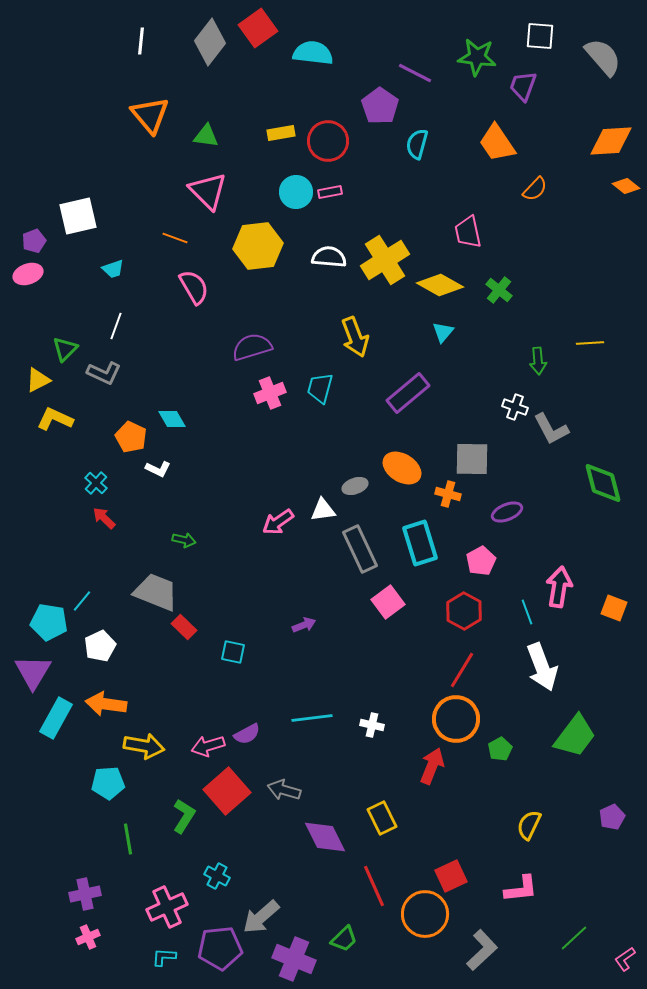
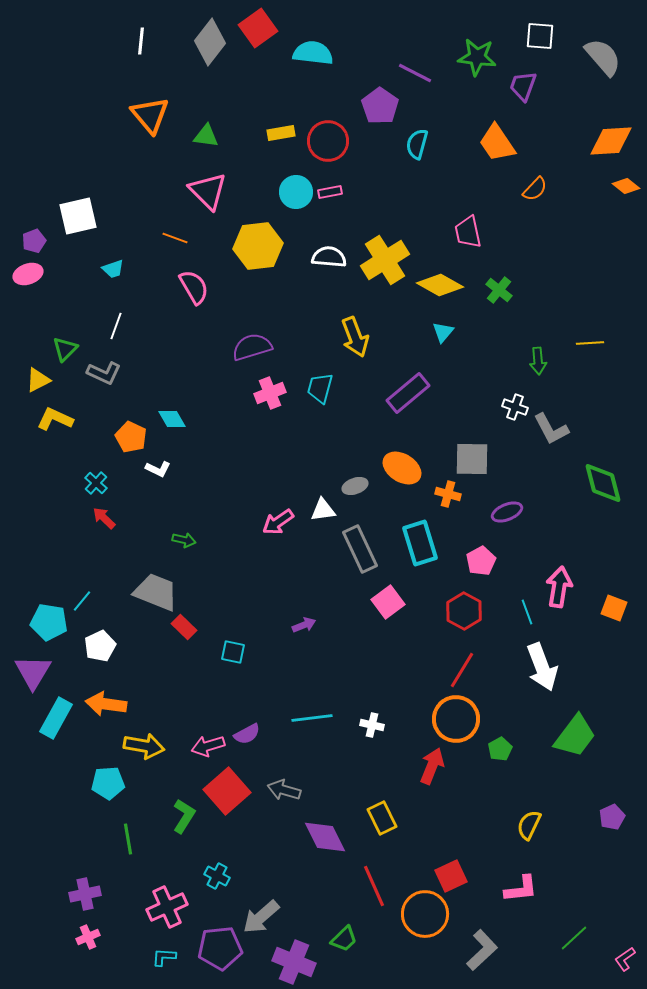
purple cross at (294, 959): moved 3 px down
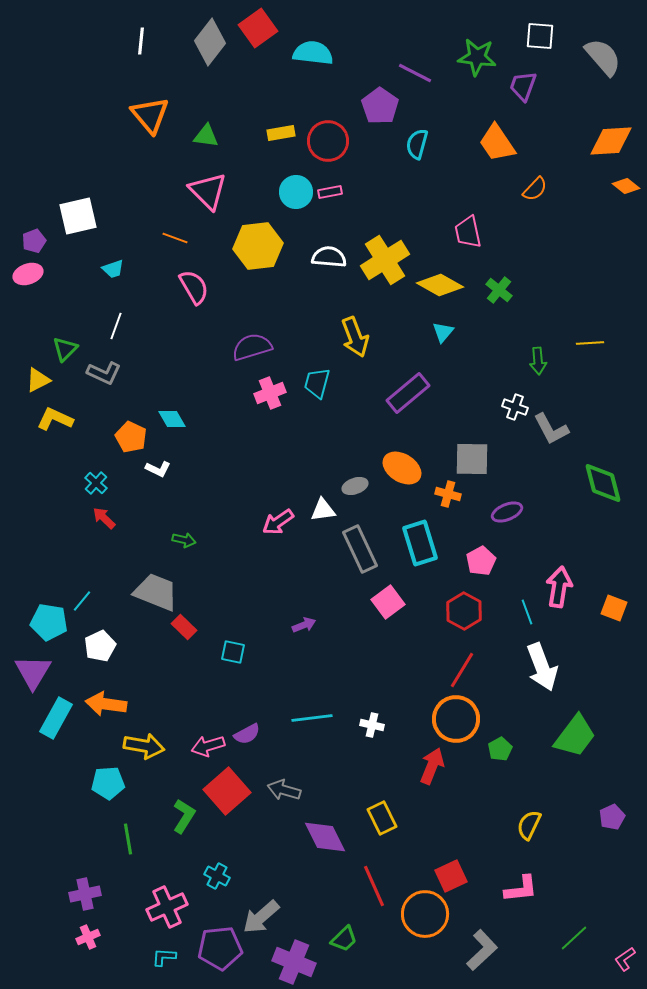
cyan trapezoid at (320, 388): moved 3 px left, 5 px up
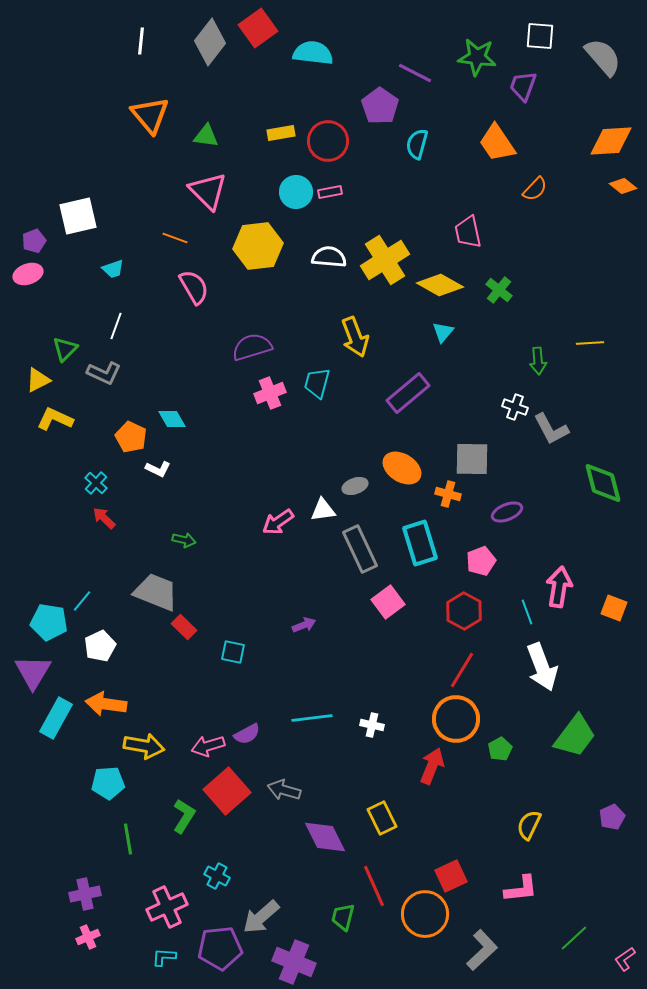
orange diamond at (626, 186): moved 3 px left
pink pentagon at (481, 561): rotated 8 degrees clockwise
green trapezoid at (344, 939): moved 1 px left, 22 px up; rotated 148 degrees clockwise
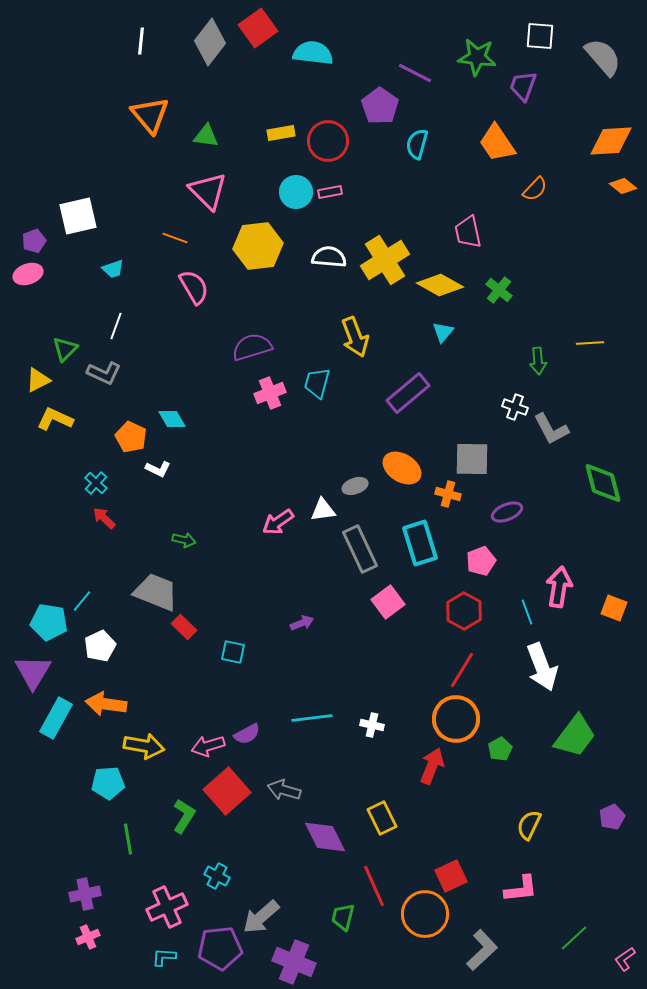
purple arrow at (304, 625): moved 2 px left, 2 px up
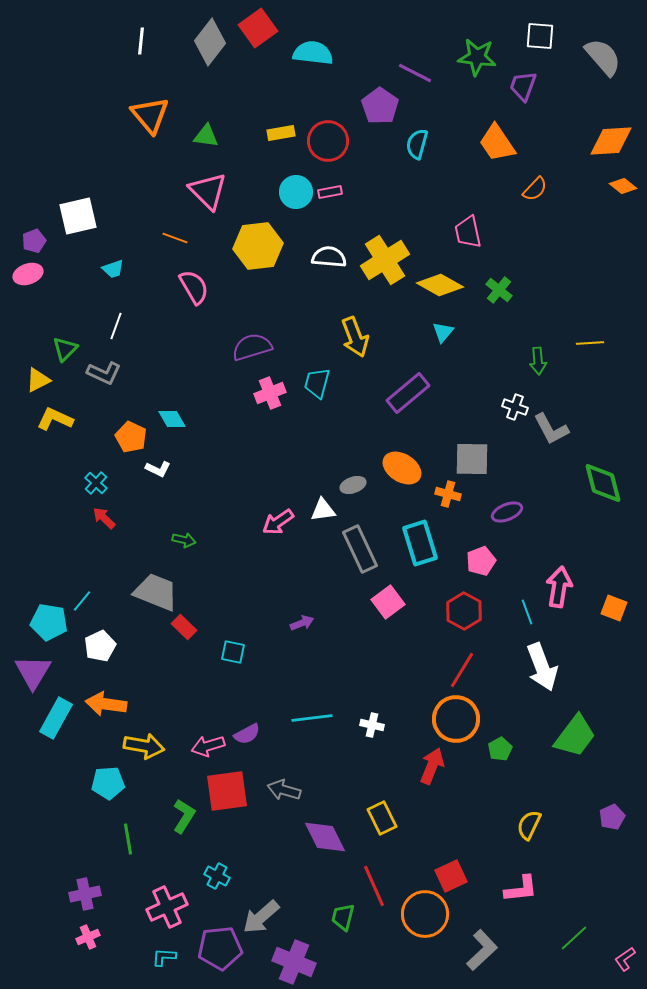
gray ellipse at (355, 486): moved 2 px left, 1 px up
red square at (227, 791): rotated 33 degrees clockwise
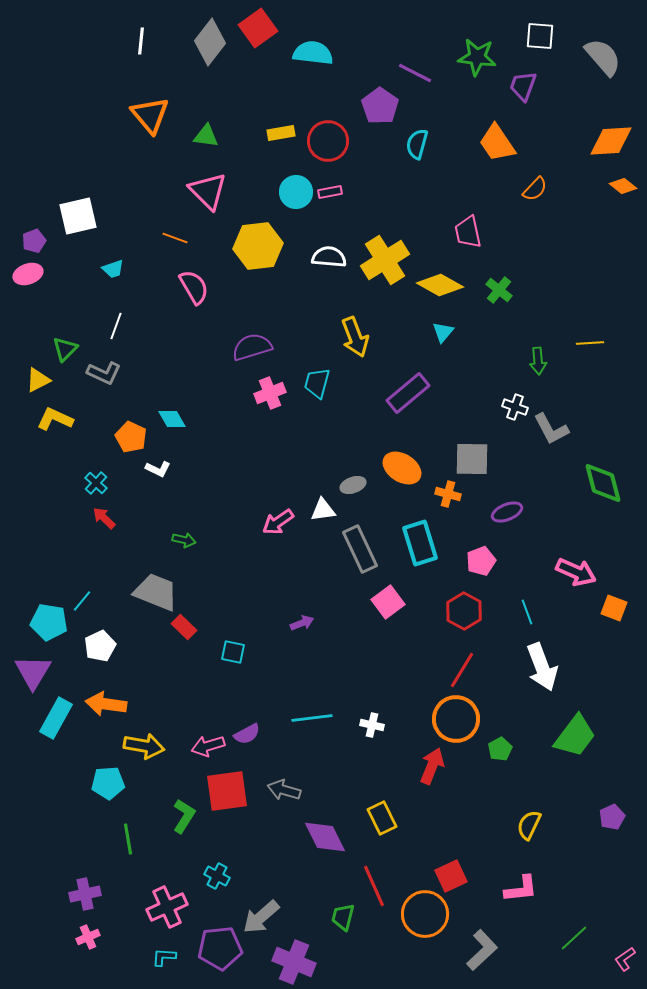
pink arrow at (559, 587): moved 17 px right, 15 px up; rotated 105 degrees clockwise
